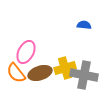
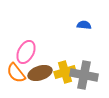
yellow cross: moved 4 px down
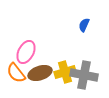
blue semicircle: rotated 72 degrees counterclockwise
